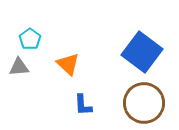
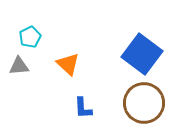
cyan pentagon: moved 2 px up; rotated 10 degrees clockwise
blue square: moved 2 px down
gray triangle: moved 1 px up
blue L-shape: moved 3 px down
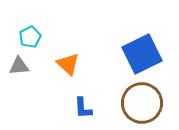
blue square: rotated 27 degrees clockwise
brown circle: moved 2 px left
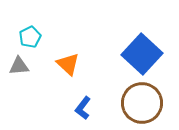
blue square: rotated 21 degrees counterclockwise
blue L-shape: rotated 40 degrees clockwise
